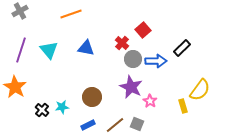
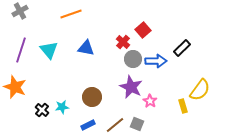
red cross: moved 1 px right, 1 px up
orange star: rotated 10 degrees counterclockwise
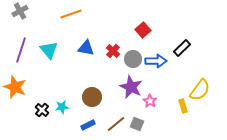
red cross: moved 10 px left, 9 px down
brown line: moved 1 px right, 1 px up
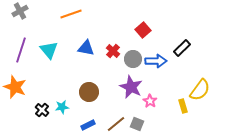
brown circle: moved 3 px left, 5 px up
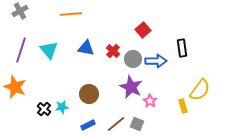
orange line: rotated 15 degrees clockwise
black rectangle: rotated 54 degrees counterclockwise
brown circle: moved 2 px down
black cross: moved 2 px right, 1 px up
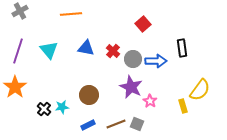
red square: moved 6 px up
purple line: moved 3 px left, 1 px down
orange star: rotated 15 degrees clockwise
brown circle: moved 1 px down
brown line: rotated 18 degrees clockwise
